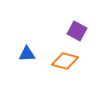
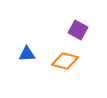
purple square: moved 1 px right, 1 px up
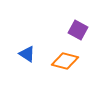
blue triangle: rotated 36 degrees clockwise
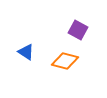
blue triangle: moved 1 px left, 2 px up
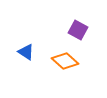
orange diamond: rotated 28 degrees clockwise
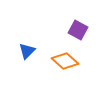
blue triangle: moved 1 px right, 1 px up; rotated 42 degrees clockwise
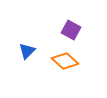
purple square: moved 7 px left
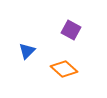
orange diamond: moved 1 px left, 8 px down
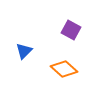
blue triangle: moved 3 px left
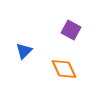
orange diamond: rotated 24 degrees clockwise
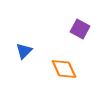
purple square: moved 9 px right, 1 px up
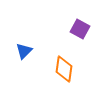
orange diamond: rotated 32 degrees clockwise
